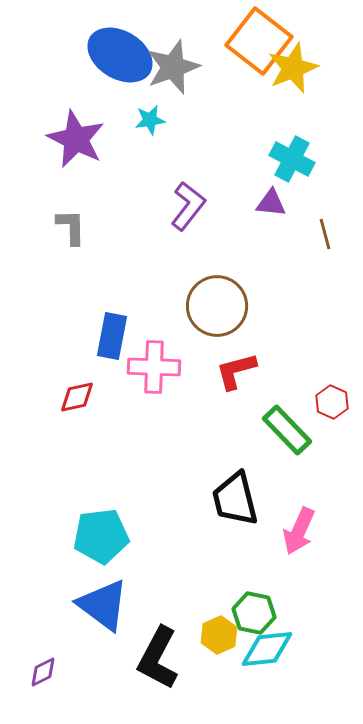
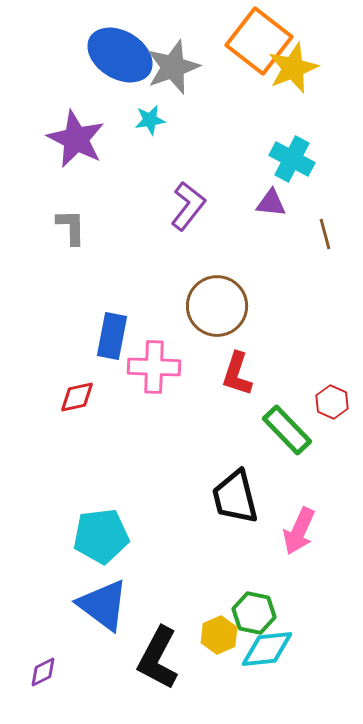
red L-shape: moved 1 px right, 3 px down; rotated 57 degrees counterclockwise
black trapezoid: moved 2 px up
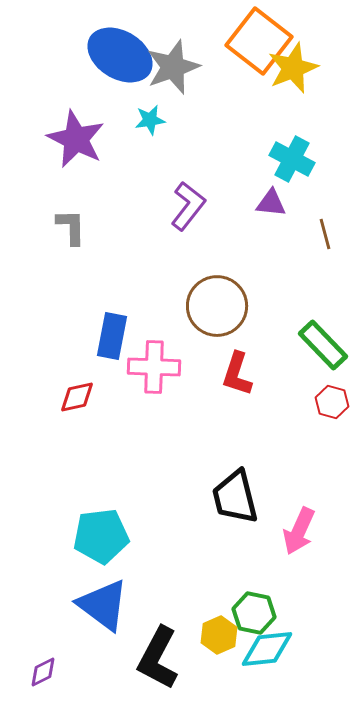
red hexagon: rotated 8 degrees counterclockwise
green rectangle: moved 36 px right, 85 px up
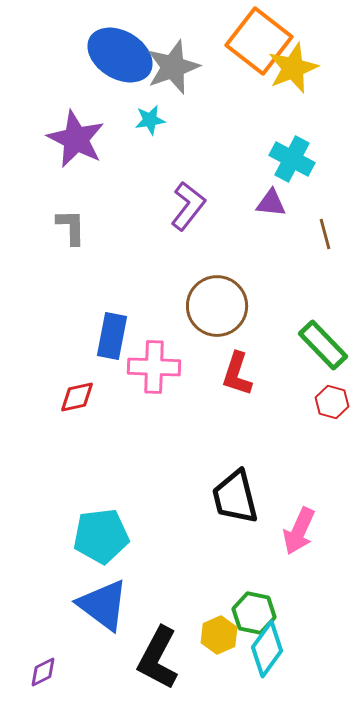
cyan diamond: rotated 48 degrees counterclockwise
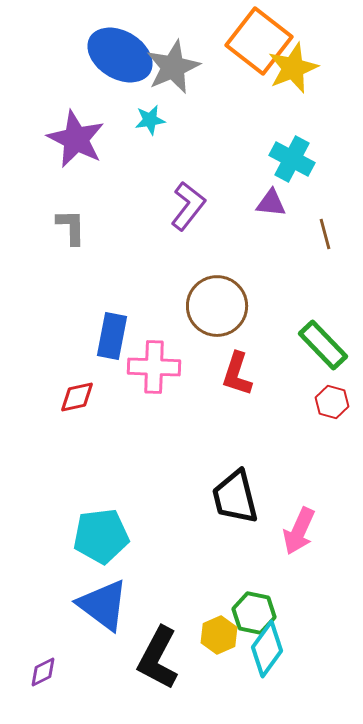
gray star: rotated 4 degrees counterclockwise
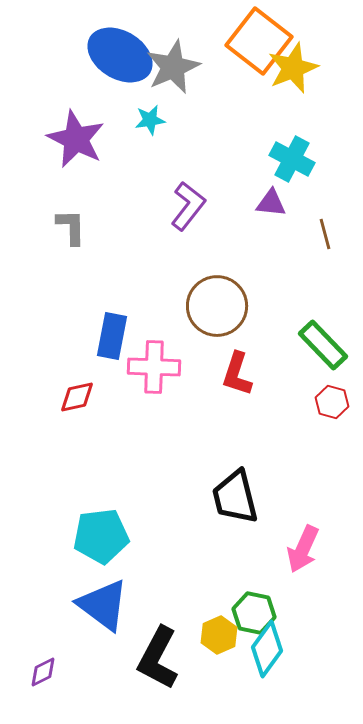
pink arrow: moved 4 px right, 18 px down
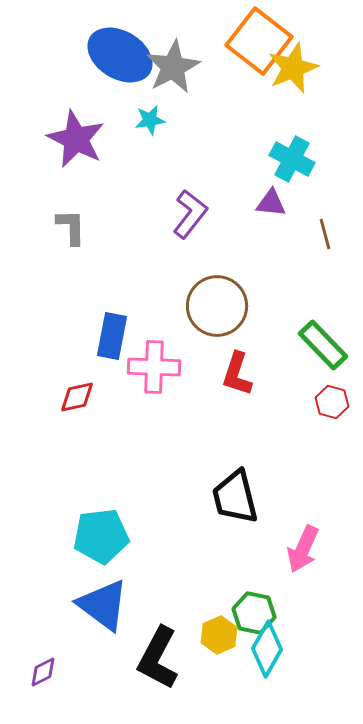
gray star: rotated 4 degrees counterclockwise
purple L-shape: moved 2 px right, 8 px down
cyan diamond: rotated 6 degrees counterclockwise
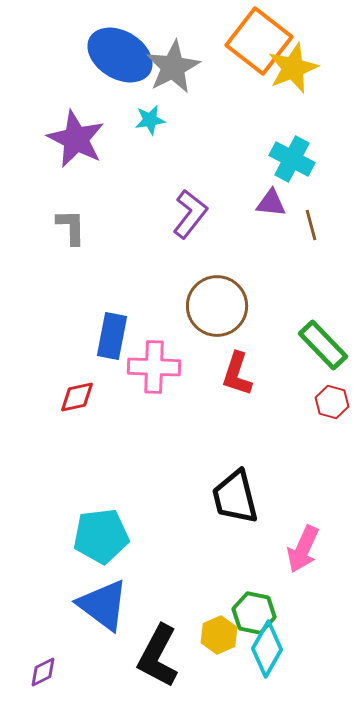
brown line: moved 14 px left, 9 px up
black L-shape: moved 2 px up
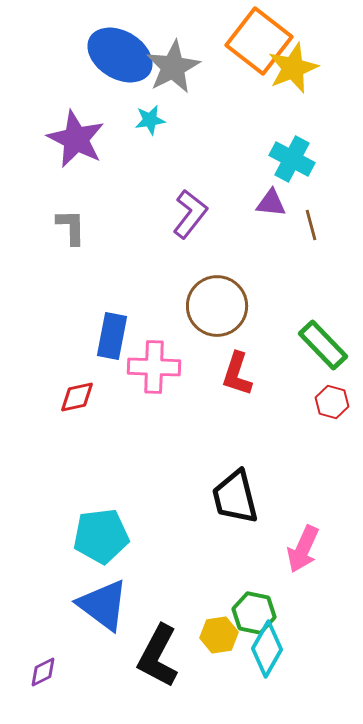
yellow hexagon: rotated 15 degrees clockwise
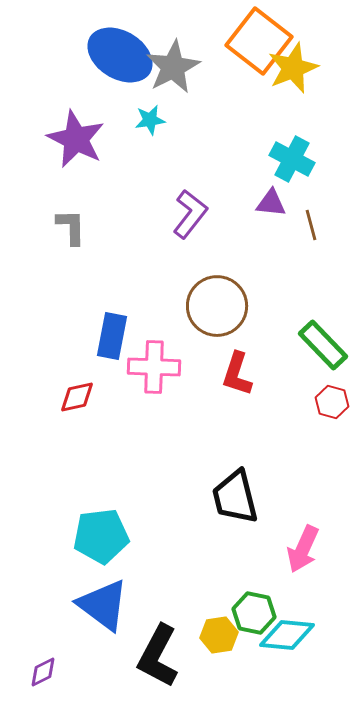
cyan diamond: moved 20 px right, 14 px up; rotated 66 degrees clockwise
